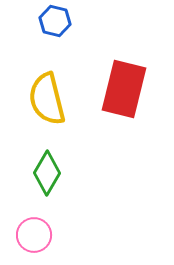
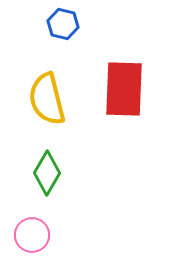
blue hexagon: moved 8 px right, 3 px down
red rectangle: rotated 12 degrees counterclockwise
pink circle: moved 2 px left
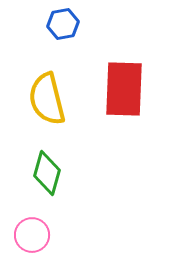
blue hexagon: rotated 24 degrees counterclockwise
green diamond: rotated 15 degrees counterclockwise
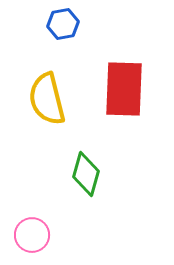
green diamond: moved 39 px right, 1 px down
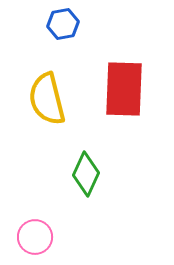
green diamond: rotated 9 degrees clockwise
pink circle: moved 3 px right, 2 px down
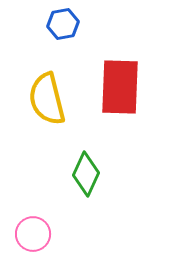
red rectangle: moved 4 px left, 2 px up
pink circle: moved 2 px left, 3 px up
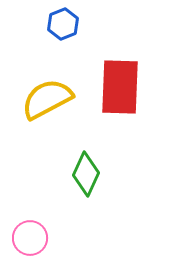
blue hexagon: rotated 12 degrees counterclockwise
yellow semicircle: rotated 76 degrees clockwise
pink circle: moved 3 px left, 4 px down
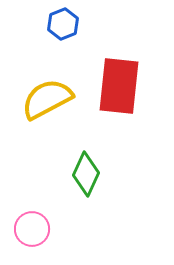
red rectangle: moved 1 px left, 1 px up; rotated 4 degrees clockwise
pink circle: moved 2 px right, 9 px up
